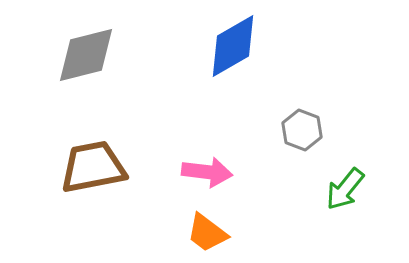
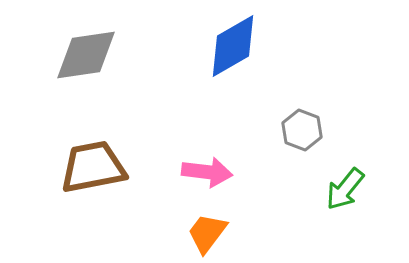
gray diamond: rotated 6 degrees clockwise
orange trapezoid: rotated 90 degrees clockwise
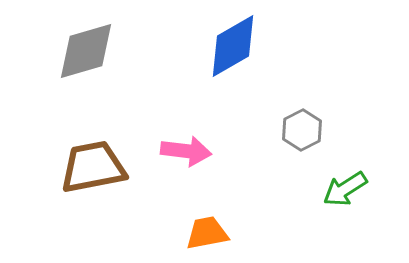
gray diamond: moved 4 px up; rotated 8 degrees counterclockwise
gray hexagon: rotated 12 degrees clockwise
pink arrow: moved 21 px left, 21 px up
green arrow: rotated 18 degrees clockwise
orange trapezoid: rotated 42 degrees clockwise
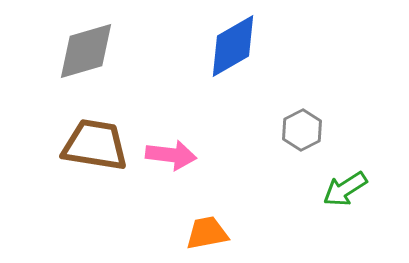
pink arrow: moved 15 px left, 4 px down
brown trapezoid: moved 2 px right, 22 px up; rotated 20 degrees clockwise
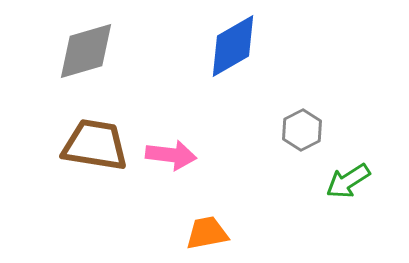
green arrow: moved 3 px right, 8 px up
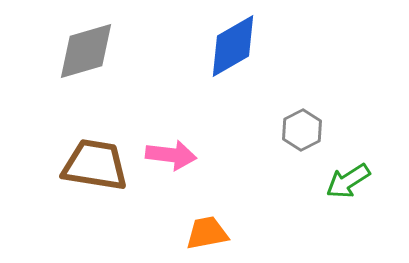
brown trapezoid: moved 20 px down
